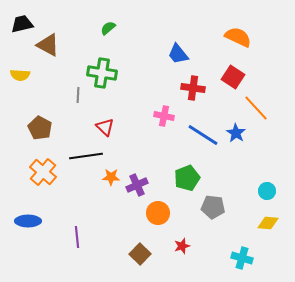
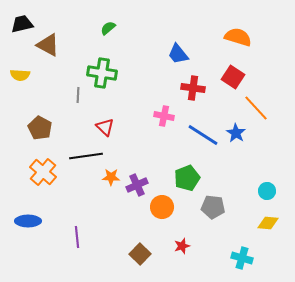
orange semicircle: rotated 8 degrees counterclockwise
orange circle: moved 4 px right, 6 px up
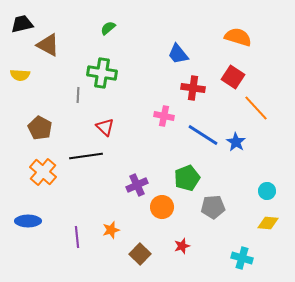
blue star: moved 9 px down
orange star: moved 53 px down; rotated 18 degrees counterclockwise
gray pentagon: rotated 10 degrees counterclockwise
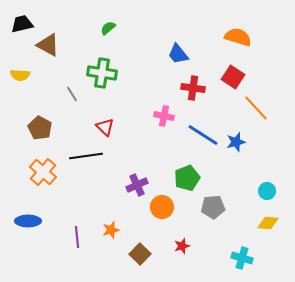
gray line: moved 6 px left, 1 px up; rotated 35 degrees counterclockwise
blue star: rotated 24 degrees clockwise
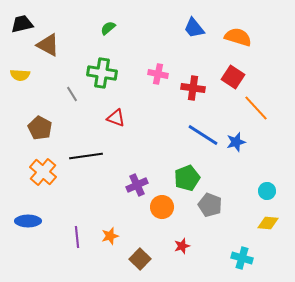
blue trapezoid: moved 16 px right, 26 px up
pink cross: moved 6 px left, 42 px up
red triangle: moved 11 px right, 9 px up; rotated 24 degrees counterclockwise
gray pentagon: moved 3 px left, 2 px up; rotated 25 degrees clockwise
orange star: moved 1 px left, 6 px down
brown square: moved 5 px down
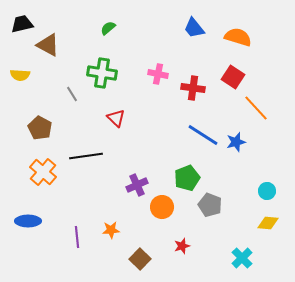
red triangle: rotated 24 degrees clockwise
orange star: moved 1 px right, 6 px up; rotated 12 degrees clockwise
cyan cross: rotated 30 degrees clockwise
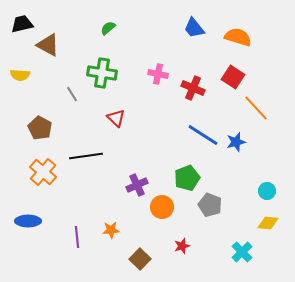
red cross: rotated 15 degrees clockwise
cyan cross: moved 6 px up
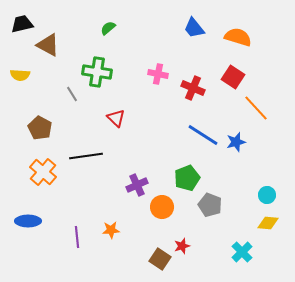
green cross: moved 5 px left, 1 px up
cyan circle: moved 4 px down
brown square: moved 20 px right; rotated 10 degrees counterclockwise
